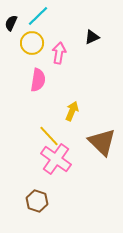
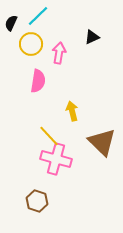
yellow circle: moved 1 px left, 1 px down
pink semicircle: moved 1 px down
yellow arrow: rotated 36 degrees counterclockwise
pink cross: rotated 20 degrees counterclockwise
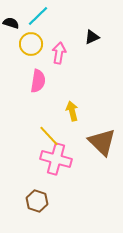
black semicircle: rotated 84 degrees clockwise
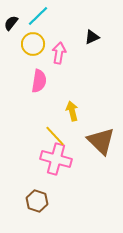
black semicircle: rotated 70 degrees counterclockwise
yellow circle: moved 2 px right
pink semicircle: moved 1 px right
yellow line: moved 6 px right
brown triangle: moved 1 px left, 1 px up
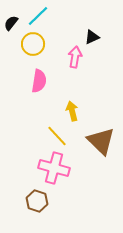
pink arrow: moved 16 px right, 4 px down
yellow line: moved 2 px right
pink cross: moved 2 px left, 9 px down
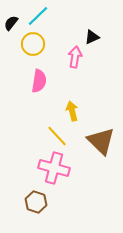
brown hexagon: moved 1 px left, 1 px down
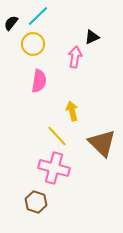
brown triangle: moved 1 px right, 2 px down
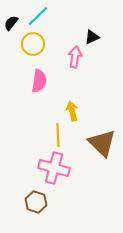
yellow line: moved 1 px right, 1 px up; rotated 40 degrees clockwise
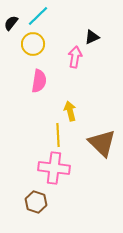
yellow arrow: moved 2 px left
pink cross: rotated 8 degrees counterclockwise
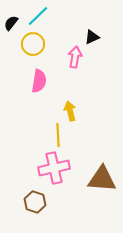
brown triangle: moved 36 px down; rotated 40 degrees counterclockwise
pink cross: rotated 20 degrees counterclockwise
brown hexagon: moved 1 px left
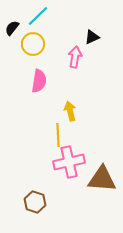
black semicircle: moved 1 px right, 5 px down
pink cross: moved 15 px right, 6 px up
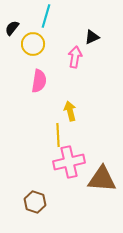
cyan line: moved 8 px right; rotated 30 degrees counterclockwise
